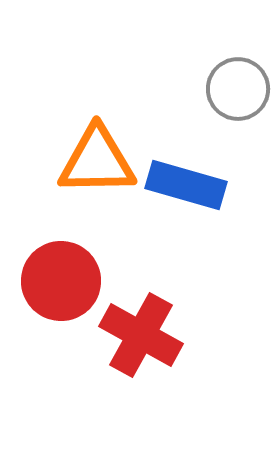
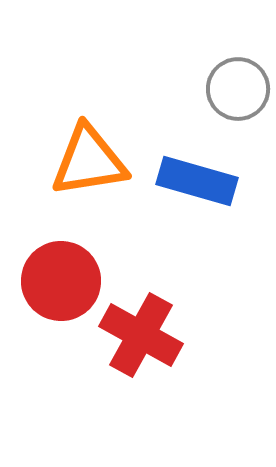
orange triangle: moved 8 px left; rotated 8 degrees counterclockwise
blue rectangle: moved 11 px right, 4 px up
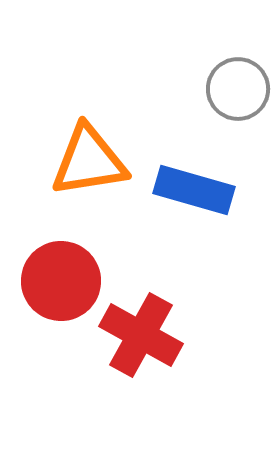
blue rectangle: moved 3 px left, 9 px down
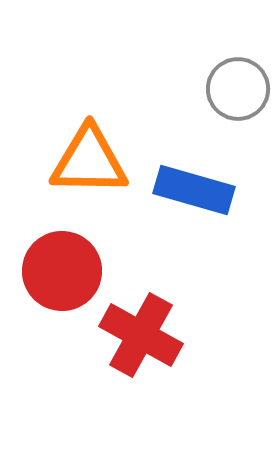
orange triangle: rotated 10 degrees clockwise
red circle: moved 1 px right, 10 px up
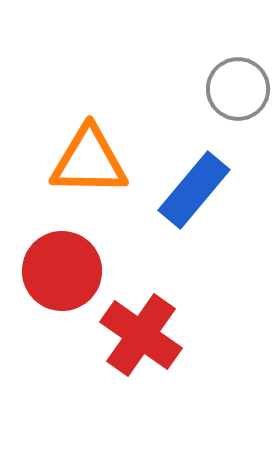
blue rectangle: rotated 66 degrees counterclockwise
red cross: rotated 6 degrees clockwise
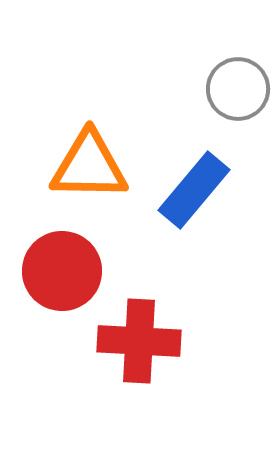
orange triangle: moved 5 px down
red cross: moved 2 px left, 6 px down; rotated 32 degrees counterclockwise
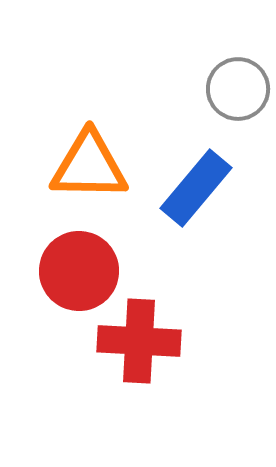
blue rectangle: moved 2 px right, 2 px up
red circle: moved 17 px right
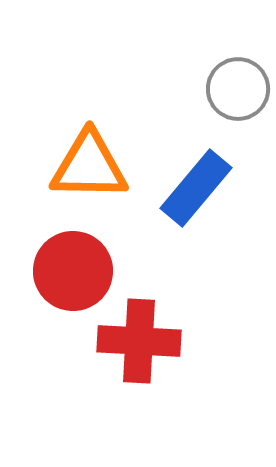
red circle: moved 6 px left
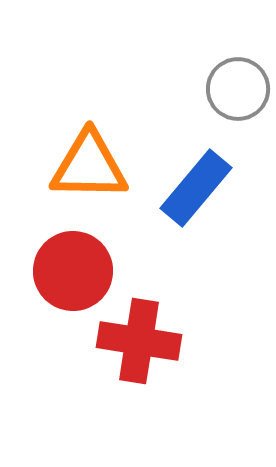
red cross: rotated 6 degrees clockwise
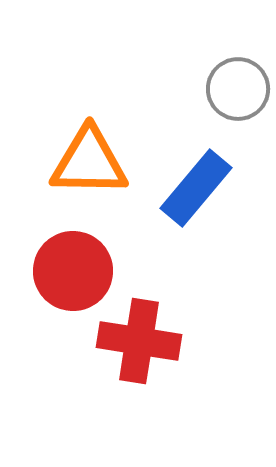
orange triangle: moved 4 px up
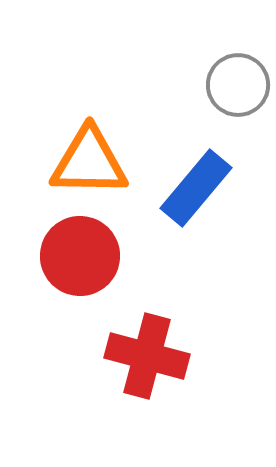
gray circle: moved 4 px up
red circle: moved 7 px right, 15 px up
red cross: moved 8 px right, 15 px down; rotated 6 degrees clockwise
